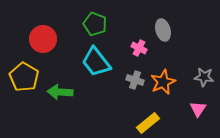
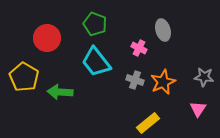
red circle: moved 4 px right, 1 px up
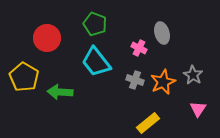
gray ellipse: moved 1 px left, 3 px down
gray star: moved 11 px left, 2 px up; rotated 24 degrees clockwise
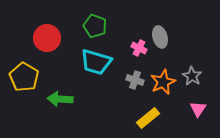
green pentagon: moved 2 px down
gray ellipse: moved 2 px left, 4 px down
cyan trapezoid: rotated 36 degrees counterclockwise
gray star: moved 1 px left, 1 px down
green arrow: moved 7 px down
yellow rectangle: moved 5 px up
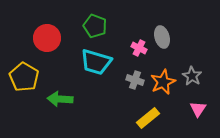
gray ellipse: moved 2 px right
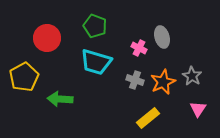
yellow pentagon: rotated 12 degrees clockwise
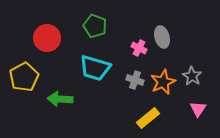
cyan trapezoid: moved 1 px left, 6 px down
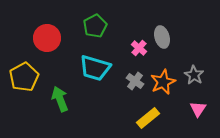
green pentagon: rotated 25 degrees clockwise
pink cross: rotated 14 degrees clockwise
gray star: moved 2 px right, 1 px up
gray cross: moved 1 px down; rotated 18 degrees clockwise
green arrow: rotated 65 degrees clockwise
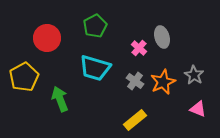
pink triangle: rotated 42 degrees counterclockwise
yellow rectangle: moved 13 px left, 2 px down
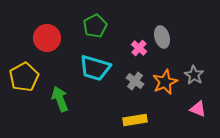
orange star: moved 2 px right
yellow rectangle: rotated 30 degrees clockwise
